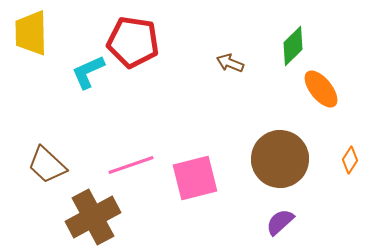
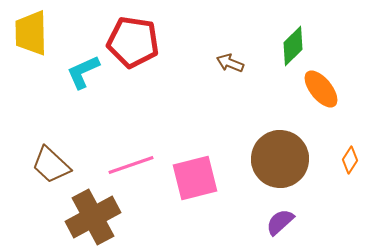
cyan L-shape: moved 5 px left
brown trapezoid: moved 4 px right
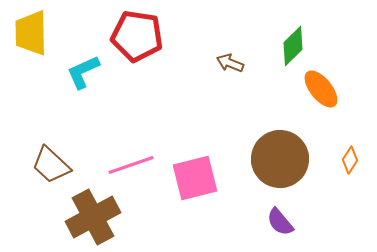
red pentagon: moved 4 px right, 6 px up
purple semicircle: rotated 88 degrees counterclockwise
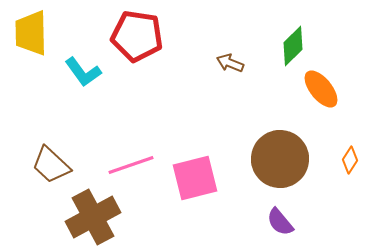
cyan L-shape: rotated 102 degrees counterclockwise
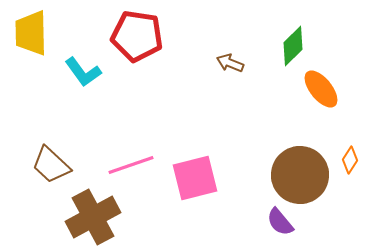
brown circle: moved 20 px right, 16 px down
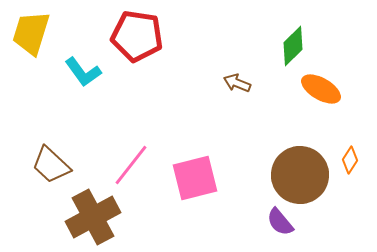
yellow trapezoid: rotated 18 degrees clockwise
brown arrow: moved 7 px right, 20 px down
orange ellipse: rotated 21 degrees counterclockwise
pink line: rotated 33 degrees counterclockwise
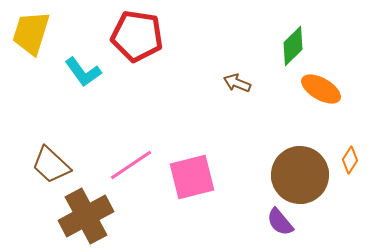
pink line: rotated 18 degrees clockwise
pink square: moved 3 px left, 1 px up
brown cross: moved 7 px left, 1 px up
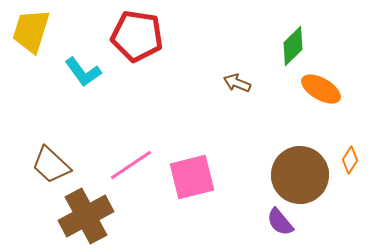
yellow trapezoid: moved 2 px up
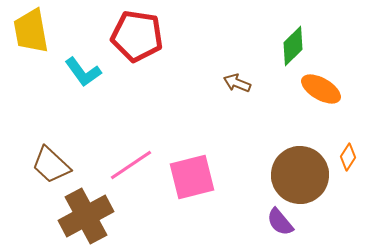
yellow trapezoid: rotated 27 degrees counterclockwise
orange diamond: moved 2 px left, 3 px up
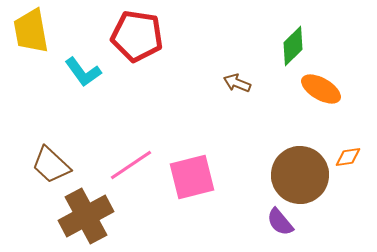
orange diamond: rotated 48 degrees clockwise
